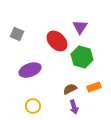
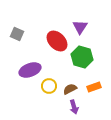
yellow circle: moved 16 px right, 20 px up
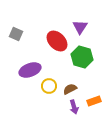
gray square: moved 1 px left
orange rectangle: moved 14 px down
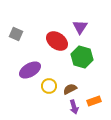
red ellipse: rotated 10 degrees counterclockwise
purple ellipse: rotated 10 degrees counterclockwise
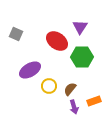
green hexagon: rotated 15 degrees counterclockwise
brown semicircle: rotated 24 degrees counterclockwise
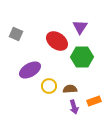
brown semicircle: rotated 48 degrees clockwise
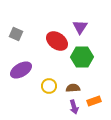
purple ellipse: moved 9 px left
brown semicircle: moved 3 px right, 1 px up
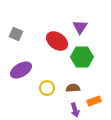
yellow circle: moved 2 px left, 2 px down
purple arrow: moved 1 px right, 3 px down
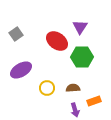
gray square: rotated 32 degrees clockwise
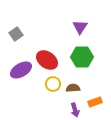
red ellipse: moved 10 px left, 19 px down
yellow circle: moved 6 px right, 4 px up
orange rectangle: moved 1 px right, 1 px down
